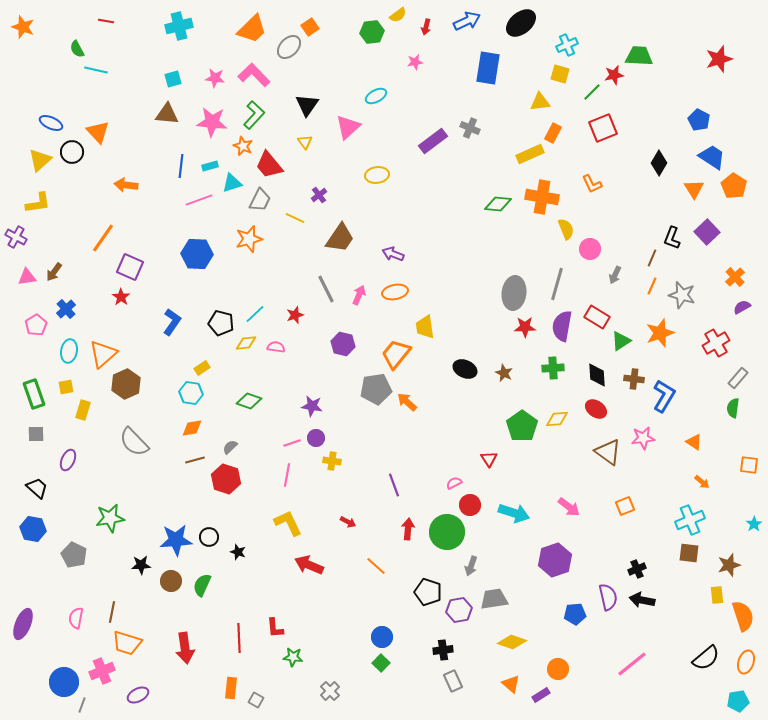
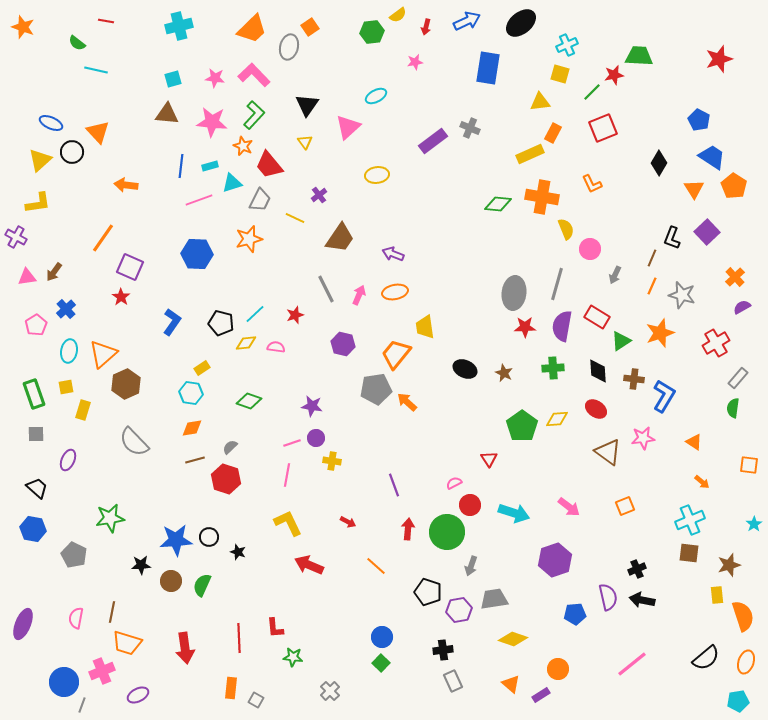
gray ellipse at (289, 47): rotated 30 degrees counterclockwise
green semicircle at (77, 49): moved 6 px up; rotated 24 degrees counterclockwise
black diamond at (597, 375): moved 1 px right, 4 px up
yellow diamond at (512, 642): moved 1 px right, 3 px up
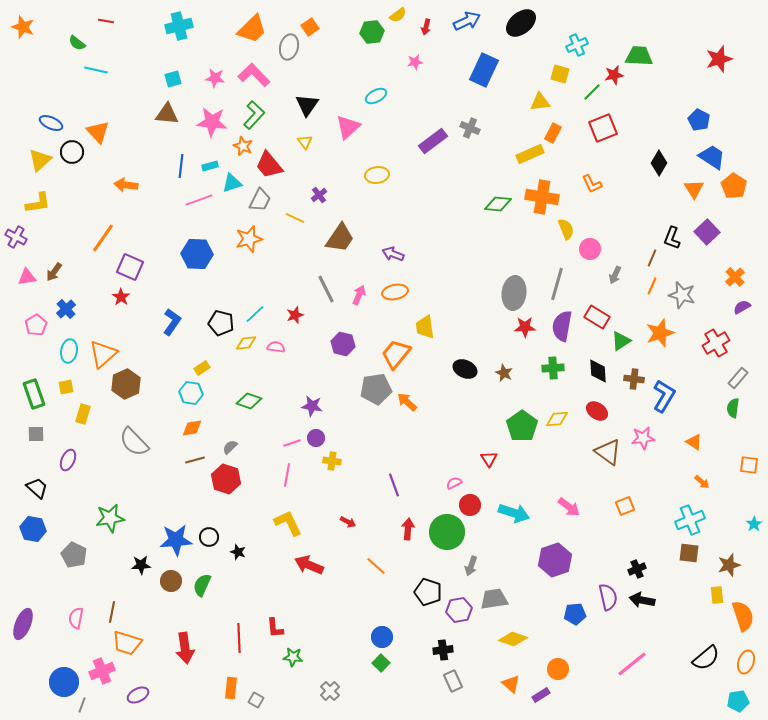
cyan cross at (567, 45): moved 10 px right
blue rectangle at (488, 68): moved 4 px left, 2 px down; rotated 16 degrees clockwise
red ellipse at (596, 409): moved 1 px right, 2 px down
yellow rectangle at (83, 410): moved 4 px down
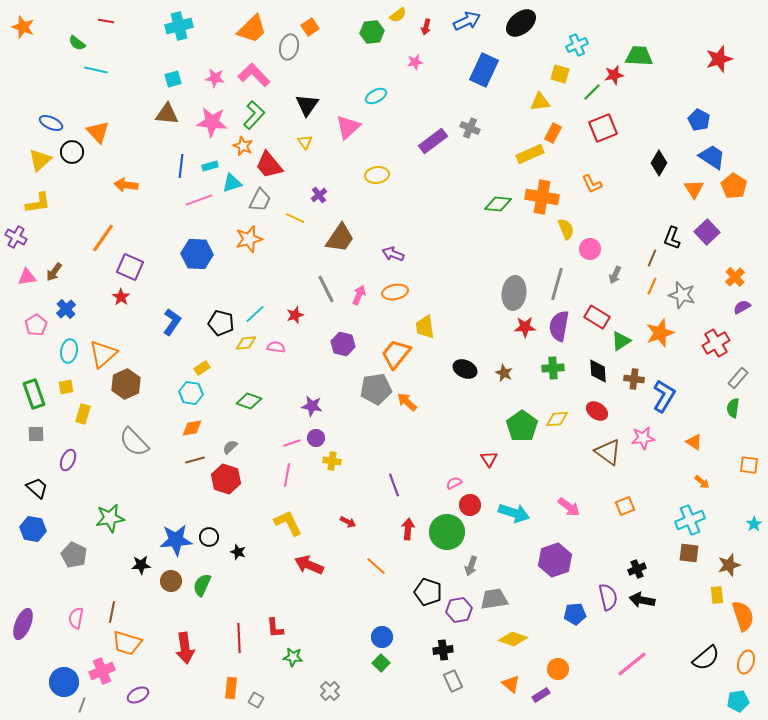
purple semicircle at (562, 326): moved 3 px left
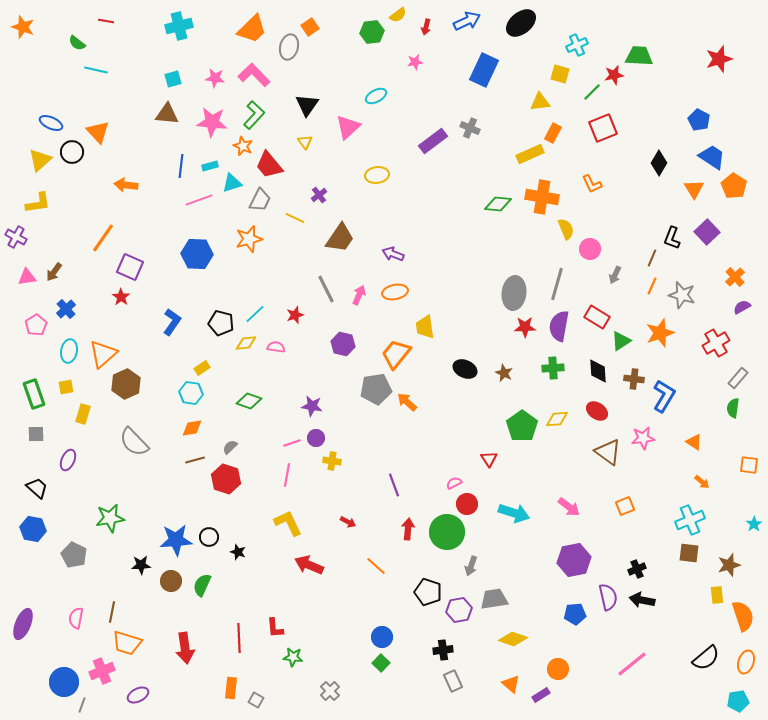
red circle at (470, 505): moved 3 px left, 1 px up
purple hexagon at (555, 560): moved 19 px right; rotated 8 degrees clockwise
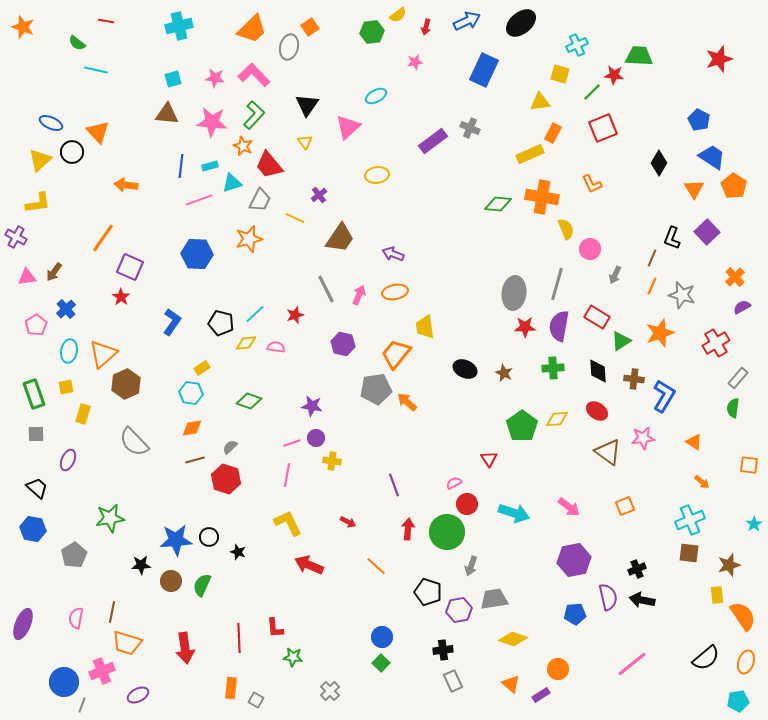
red star at (614, 75): rotated 18 degrees clockwise
gray pentagon at (74, 555): rotated 15 degrees clockwise
orange semicircle at (743, 616): rotated 16 degrees counterclockwise
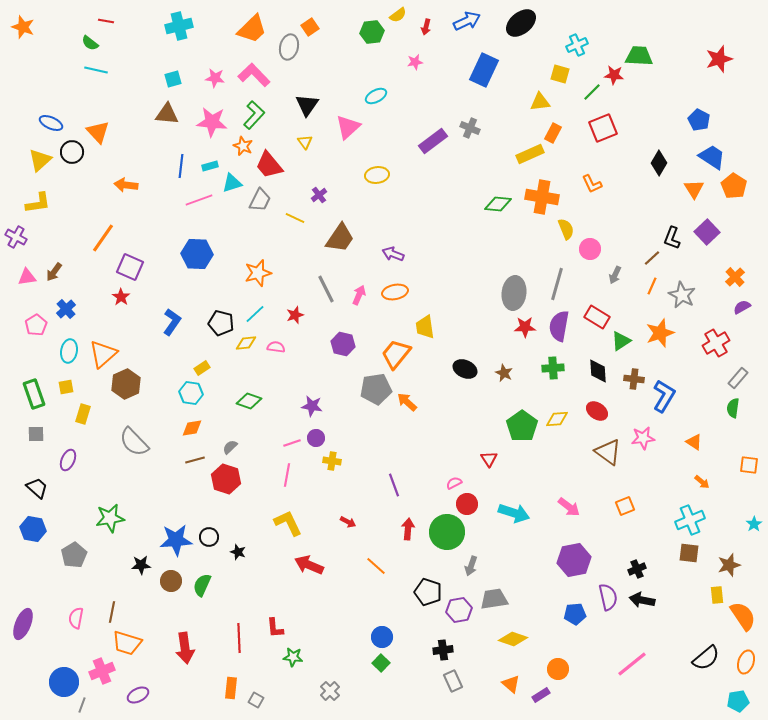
green semicircle at (77, 43): moved 13 px right
orange star at (249, 239): moved 9 px right, 34 px down
brown line at (652, 258): rotated 24 degrees clockwise
gray star at (682, 295): rotated 12 degrees clockwise
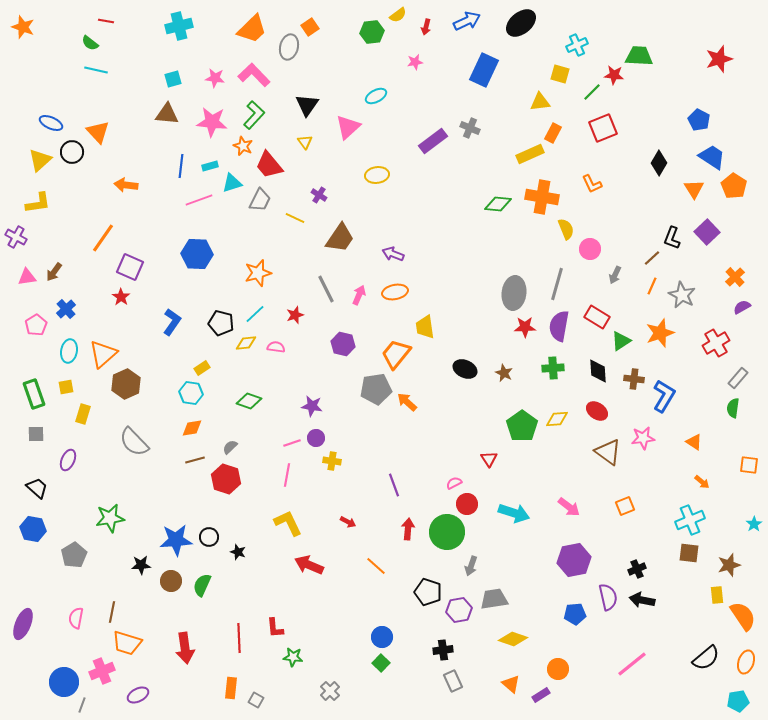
purple cross at (319, 195): rotated 21 degrees counterclockwise
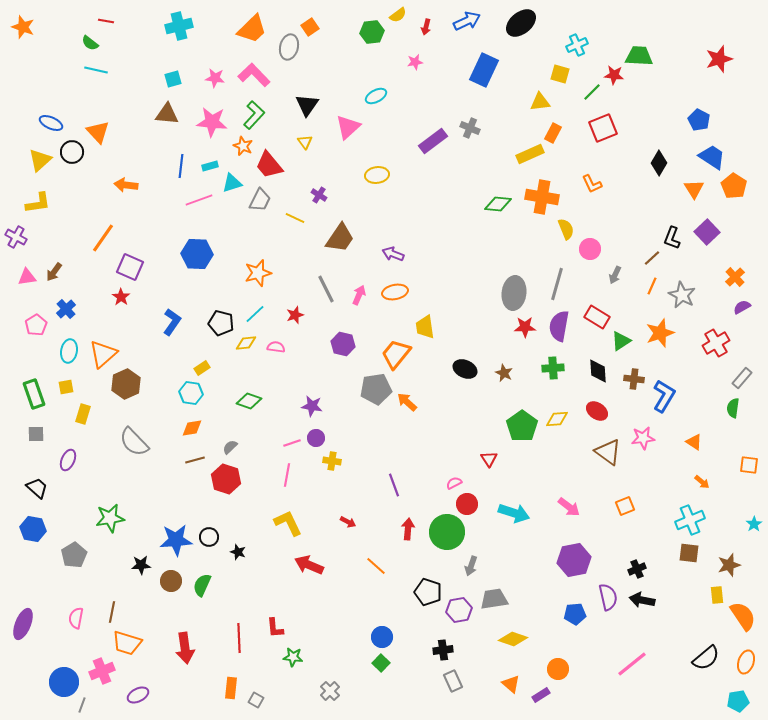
gray rectangle at (738, 378): moved 4 px right
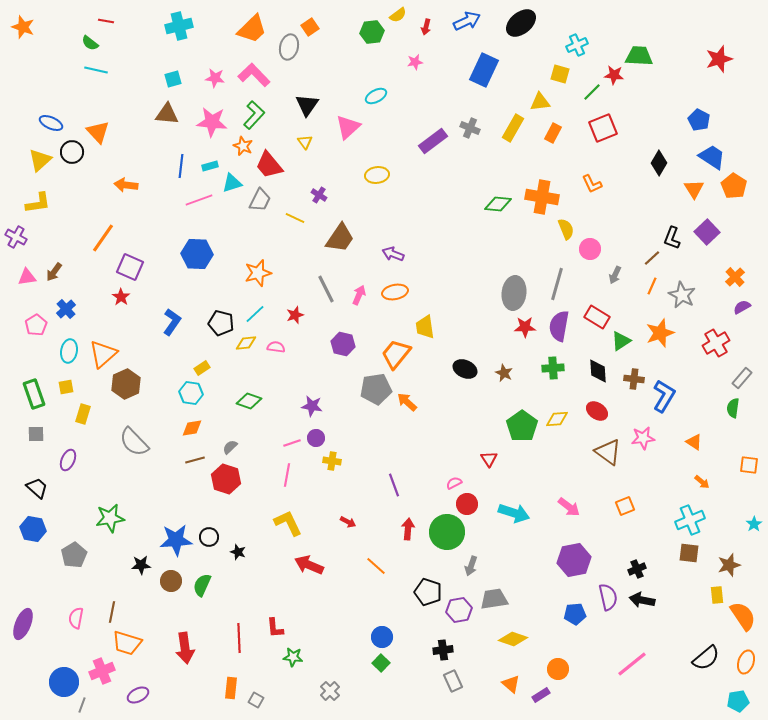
yellow rectangle at (530, 154): moved 17 px left, 26 px up; rotated 36 degrees counterclockwise
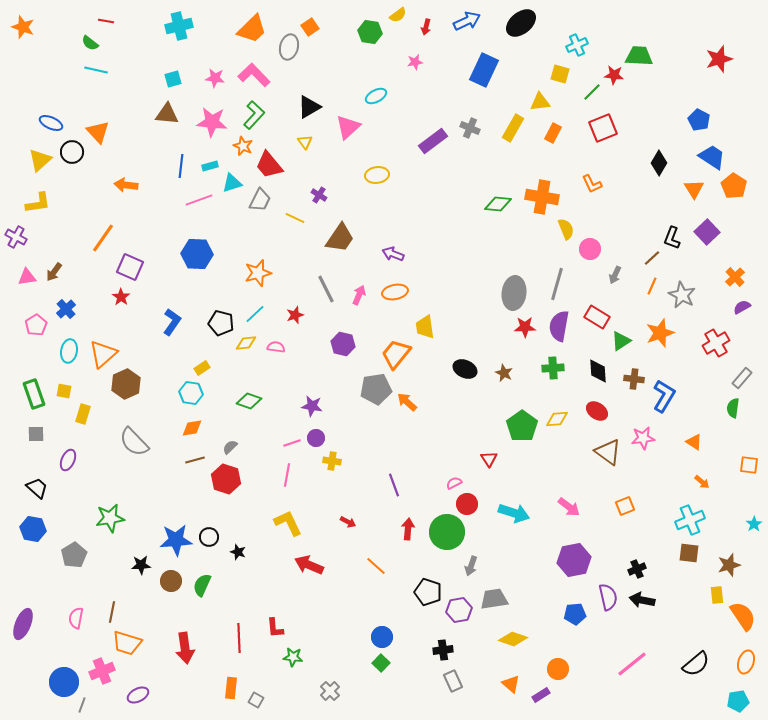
green hexagon at (372, 32): moved 2 px left; rotated 15 degrees clockwise
black triangle at (307, 105): moved 2 px right, 2 px down; rotated 25 degrees clockwise
yellow square at (66, 387): moved 2 px left, 4 px down; rotated 21 degrees clockwise
black semicircle at (706, 658): moved 10 px left, 6 px down
